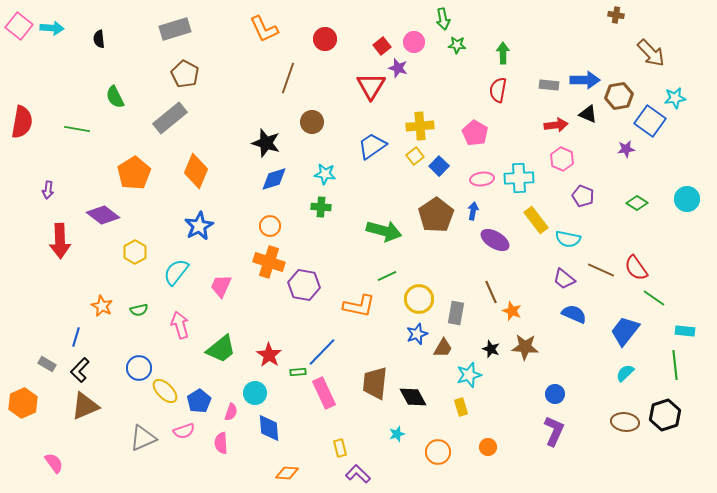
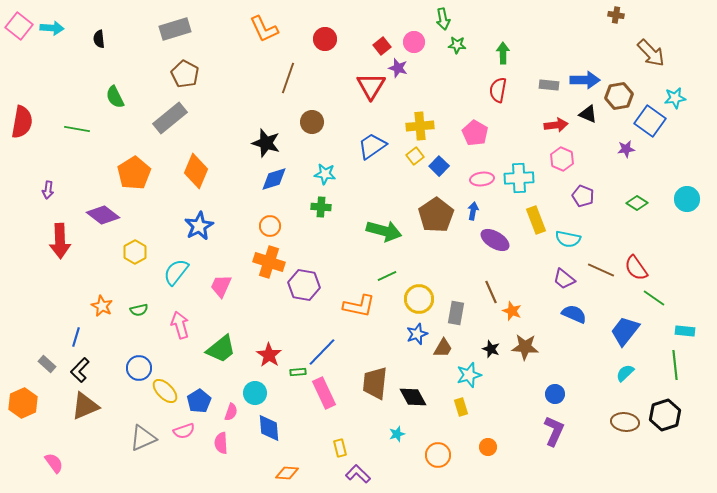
yellow rectangle at (536, 220): rotated 16 degrees clockwise
gray rectangle at (47, 364): rotated 12 degrees clockwise
orange circle at (438, 452): moved 3 px down
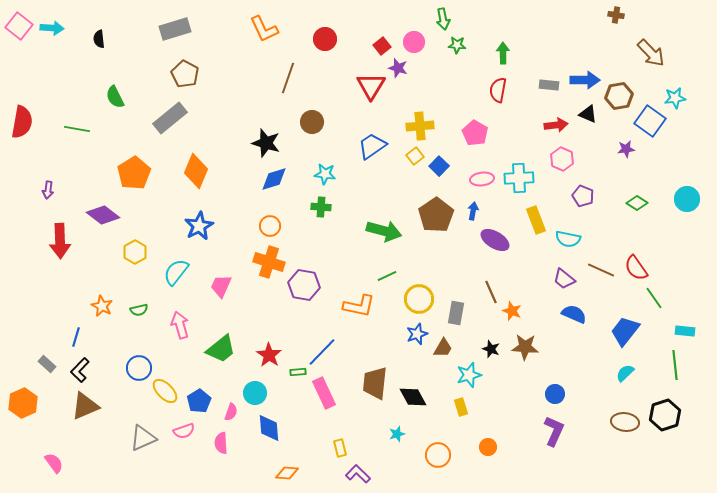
green line at (654, 298): rotated 20 degrees clockwise
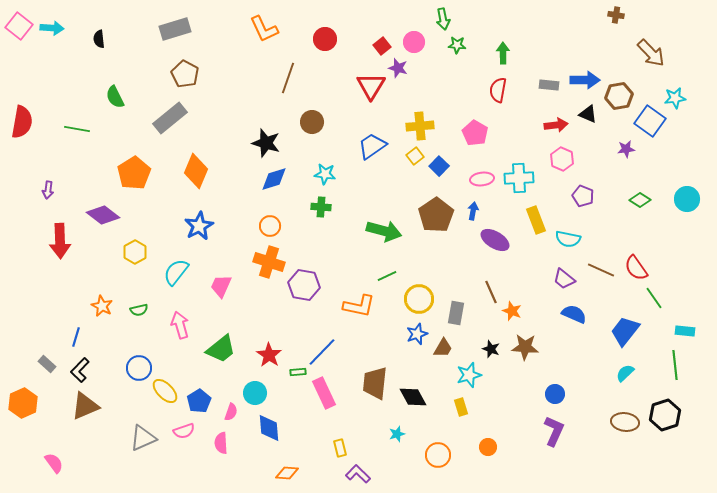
green diamond at (637, 203): moved 3 px right, 3 px up
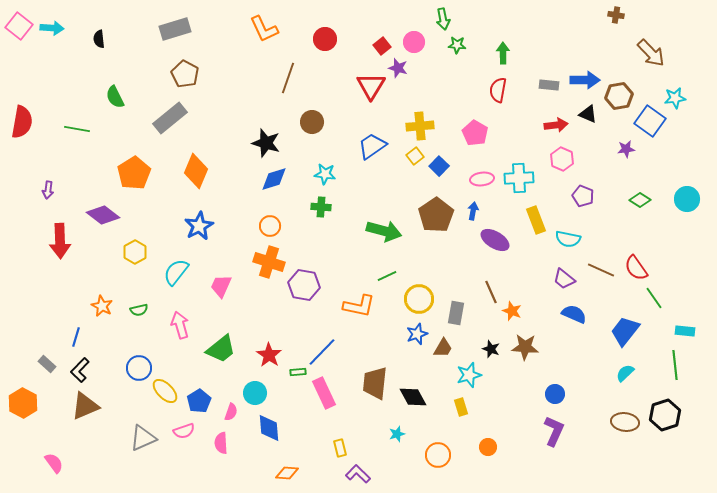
orange hexagon at (23, 403): rotated 8 degrees counterclockwise
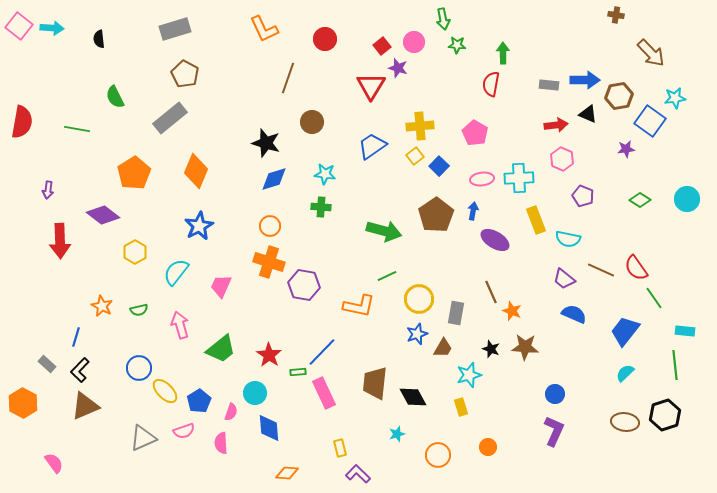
red semicircle at (498, 90): moved 7 px left, 6 px up
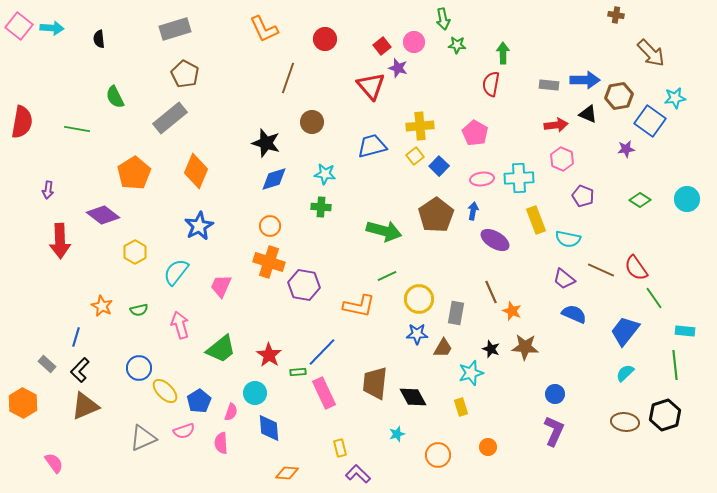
red triangle at (371, 86): rotated 12 degrees counterclockwise
blue trapezoid at (372, 146): rotated 20 degrees clockwise
blue star at (417, 334): rotated 20 degrees clockwise
cyan star at (469, 375): moved 2 px right, 2 px up
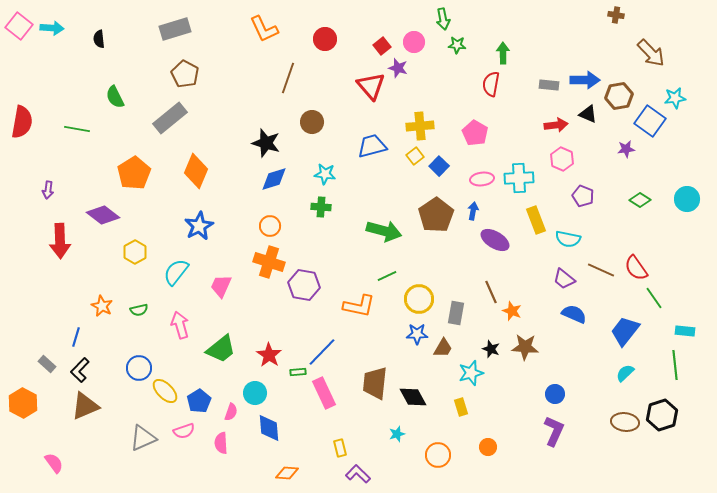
black hexagon at (665, 415): moved 3 px left
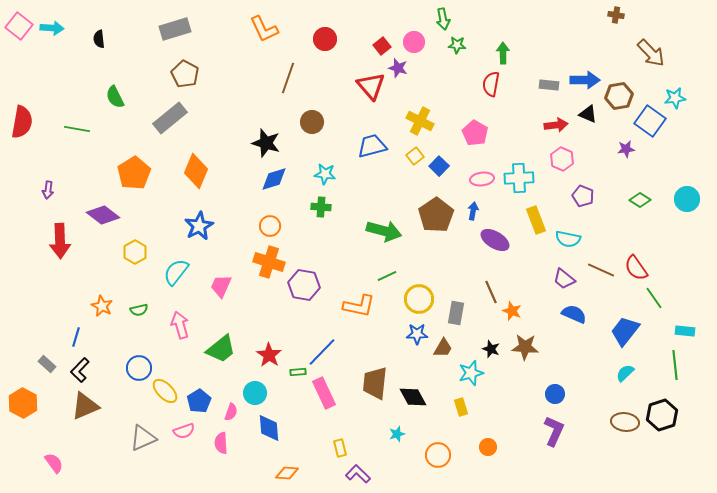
yellow cross at (420, 126): moved 5 px up; rotated 32 degrees clockwise
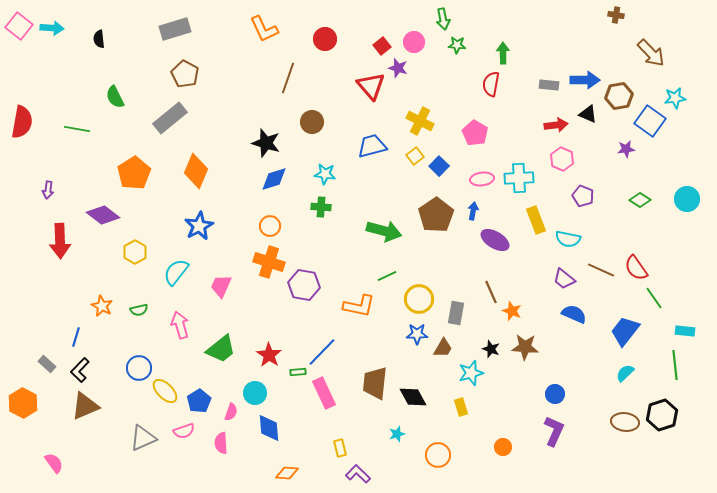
orange circle at (488, 447): moved 15 px right
